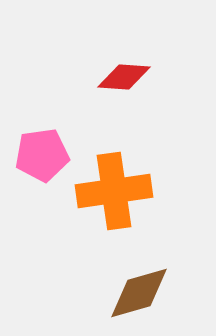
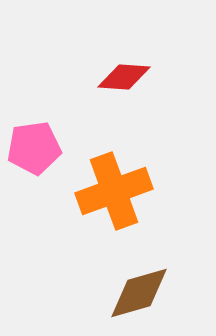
pink pentagon: moved 8 px left, 7 px up
orange cross: rotated 12 degrees counterclockwise
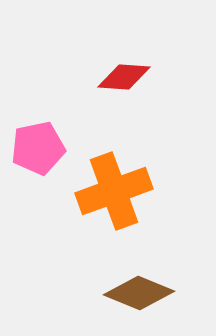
pink pentagon: moved 4 px right; rotated 4 degrees counterclockwise
brown diamond: rotated 38 degrees clockwise
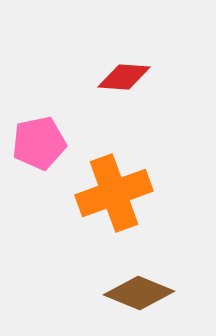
pink pentagon: moved 1 px right, 5 px up
orange cross: moved 2 px down
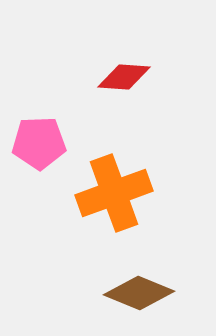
pink pentagon: rotated 10 degrees clockwise
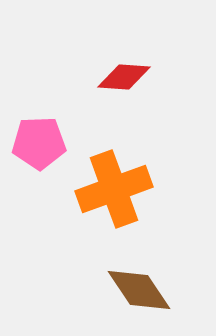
orange cross: moved 4 px up
brown diamond: moved 3 px up; rotated 34 degrees clockwise
